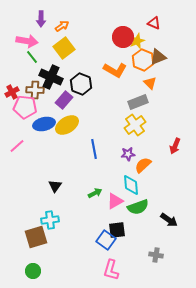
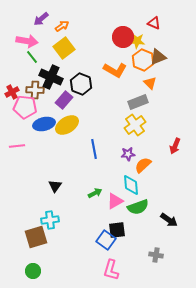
purple arrow: rotated 49 degrees clockwise
yellow star: rotated 28 degrees clockwise
pink line: rotated 35 degrees clockwise
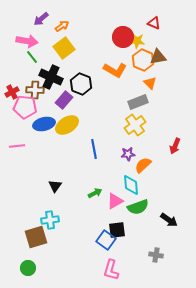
brown triangle: rotated 12 degrees clockwise
green circle: moved 5 px left, 3 px up
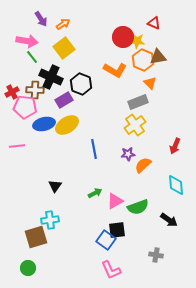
purple arrow: rotated 84 degrees counterclockwise
orange arrow: moved 1 px right, 2 px up
purple rectangle: rotated 18 degrees clockwise
cyan diamond: moved 45 px right
pink L-shape: rotated 40 degrees counterclockwise
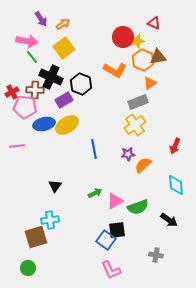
yellow star: rotated 21 degrees counterclockwise
orange triangle: rotated 40 degrees clockwise
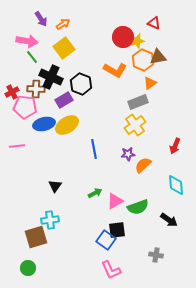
brown cross: moved 1 px right, 1 px up
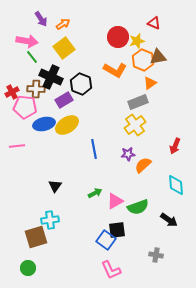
red circle: moved 5 px left
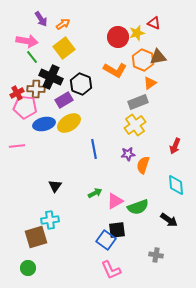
yellow star: moved 8 px up
red cross: moved 5 px right, 1 px down
yellow ellipse: moved 2 px right, 2 px up
orange semicircle: rotated 30 degrees counterclockwise
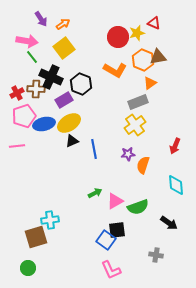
pink pentagon: moved 1 px left, 9 px down; rotated 25 degrees counterclockwise
black triangle: moved 17 px right, 45 px up; rotated 32 degrees clockwise
black arrow: moved 3 px down
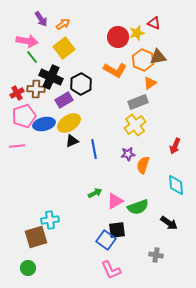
black hexagon: rotated 10 degrees clockwise
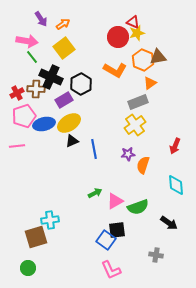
red triangle: moved 21 px left, 1 px up
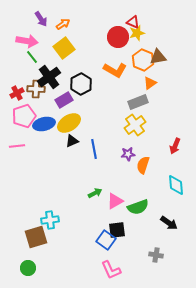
black cross: moved 2 px left; rotated 30 degrees clockwise
